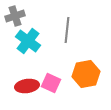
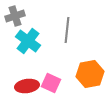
orange hexagon: moved 4 px right
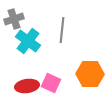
gray cross: moved 1 px left, 3 px down
gray line: moved 5 px left
orange hexagon: rotated 12 degrees clockwise
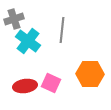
red ellipse: moved 2 px left
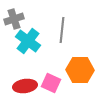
orange hexagon: moved 10 px left, 4 px up
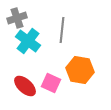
gray cross: moved 3 px right, 1 px up
orange hexagon: rotated 8 degrees clockwise
red ellipse: rotated 50 degrees clockwise
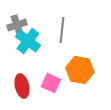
gray cross: moved 7 px down
red ellipse: moved 3 px left; rotated 35 degrees clockwise
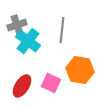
red ellipse: rotated 45 degrees clockwise
